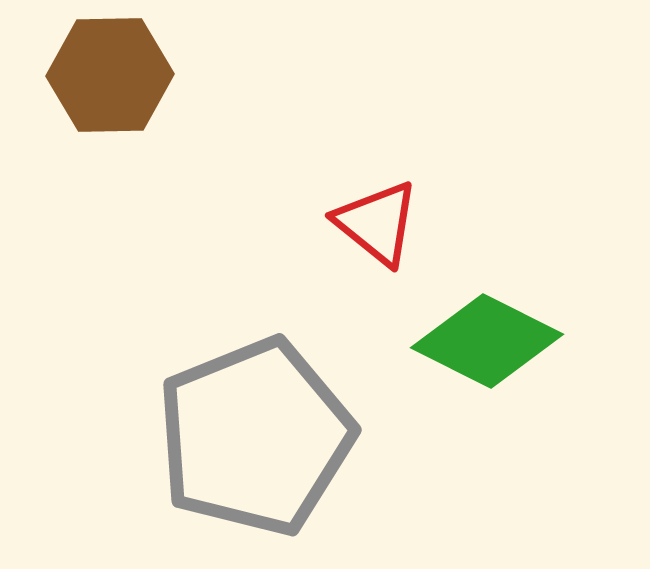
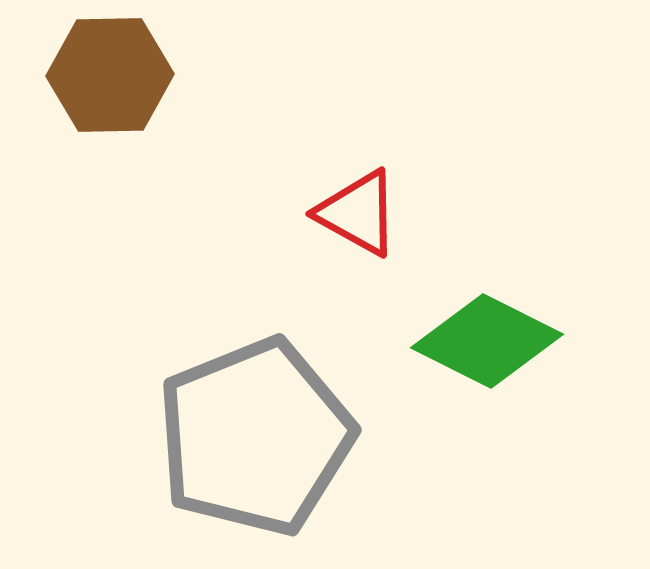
red triangle: moved 19 px left, 10 px up; rotated 10 degrees counterclockwise
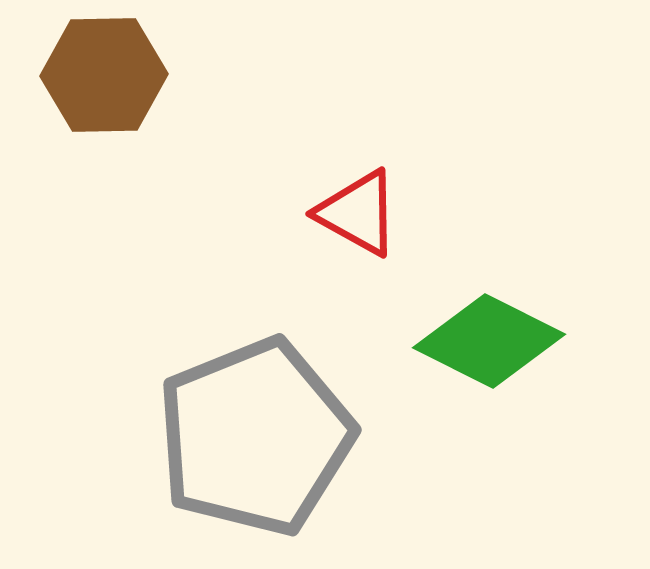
brown hexagon: moved 6 px left
green diamond: moved 2 px right
